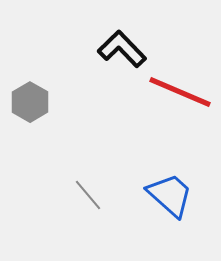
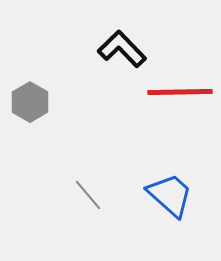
red line: rotated 24 degrees counterclockwise
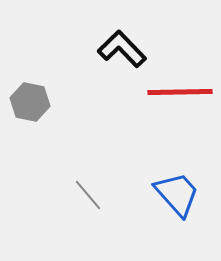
gray hexagon: rotated 18 degrees counterclockwise
blue trapezoid: moved 7 px right, 1 px up; rotated 6 degrees clockwise
